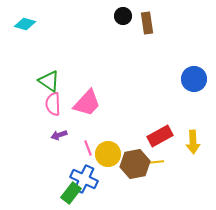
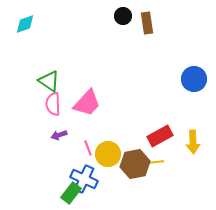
cyan diamond: rotated 35 degrees counterclockwise
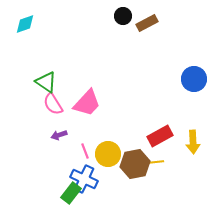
brown rectangle: rotated 70 degrees clockwise
green triangle: moved 3 px left, 1 px down
pink semicircle: rotated 30 degrees counterclockwise
pink line: moved 3 px left, 3 px down
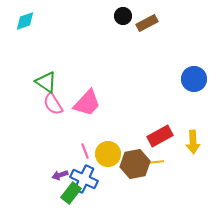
cyan diamond: moved 3 px up
purple arrow: moved 1 px right, 40 px down
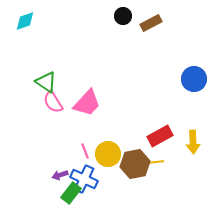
brown rectangle: moved 4 px right
pink semicircle: moved 2 px up
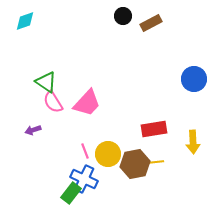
red rectangle: moved 6 px left, 7 px up; rotated 20 degrees clockwise
purple arrow: moved 27 px left, 45 px up
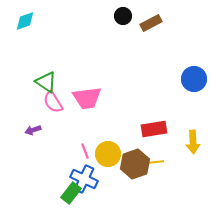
pink trapezoid: moved 5 px up; rotated 40 degrees clockwise
brown hexagon: rotated 8 degrees counterclockwise
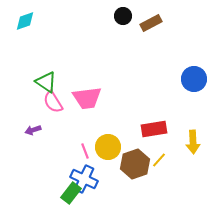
yellow circle: moved 7 px up
yellow line: moved 3 px right, 2 px up; rotated 42 degrees counterclockwise
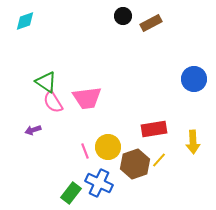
blue cross: moved 15 px right, 4 px down
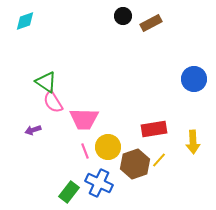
pink trapezoid: moved 3 px left, 21 px down; rotated 8 degrees clockwise
green rectangle: moved 2 px left, 1 px up
